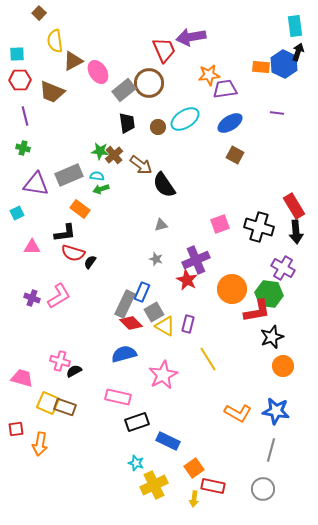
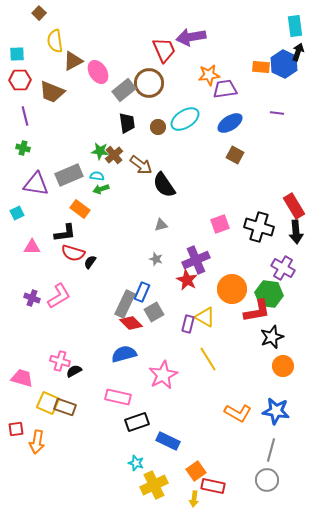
yellow triangle at (165, 326): moved 40 px right, 9 px up
orange arrow at (40, 444): moved 3 px left, 2 px up
orange square at (194, 468): moved 2 px right, 3 px down
gray circle at (263, 489): moved 4 px right, 9 px up
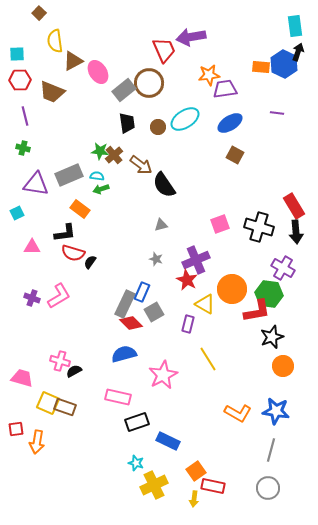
yellow triangle at (205, 317): moved 13 px up
gray circle at (267, 480): moved 1 px right, 8 px down
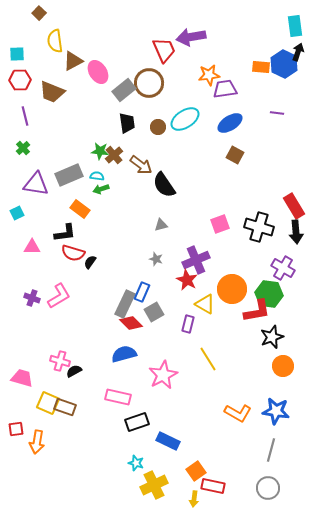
green cross at (23, 148): rotated 32 degrees clockwise
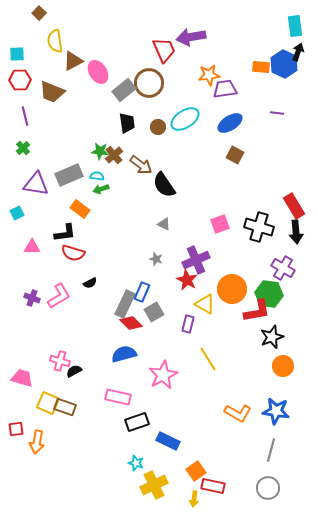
gray triangle at (161, 225): moved 3 px right, 1 px up; rotated 40 degrees clockwise
black semicircle at (90, 262): moved 21 px down; rotated 152 degrees counterclockwise
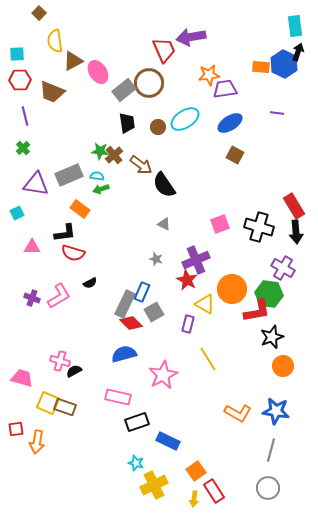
red rectangle at (213, 486): moved 1 px right, 5 px down; rotated 45 degrees clockwise
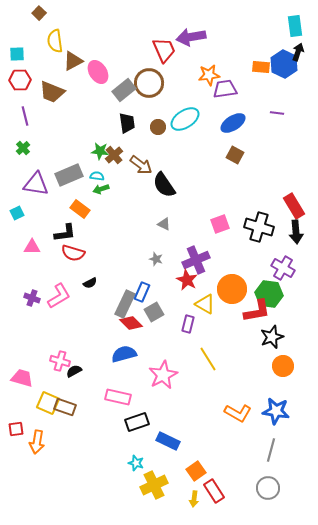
blue ellipse at (230, 123): moved 3 px right
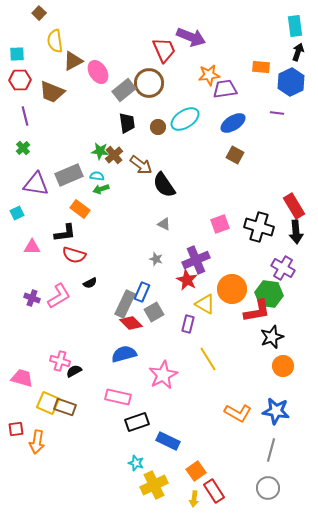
purple arrow at (191, 37): rotated 148 degrees counterclockwise
blue hexagon at (284, 64): moved 7 px right, 18 px down; rotated 8 degrees clockwise
red semicircle at (73, 253): moved 1 px right, 2 px down
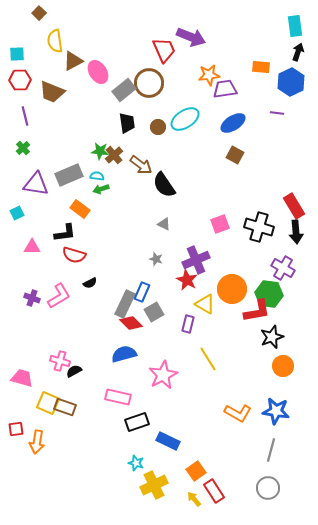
yellow arrow at (194, 499): rotated 133 degrees clockwise
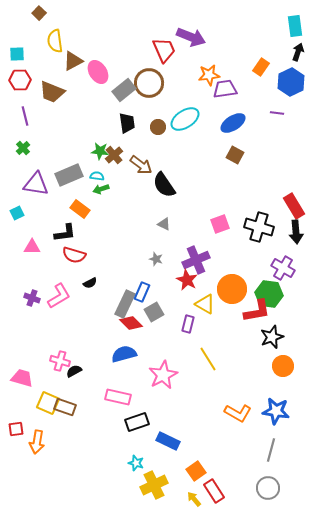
orange rectangle at (261, 67): rotated 60 degrees counterclockwise
